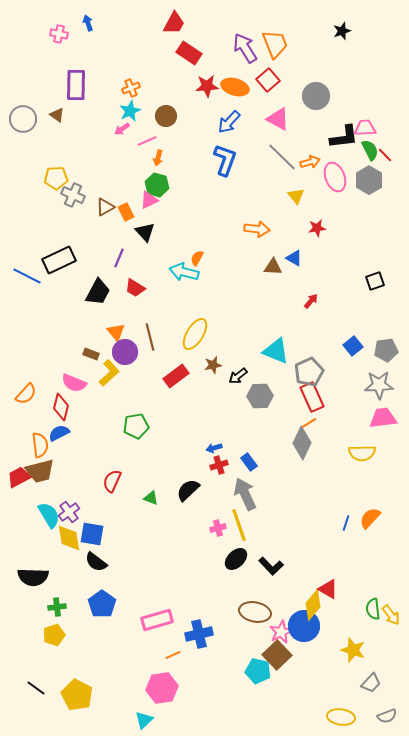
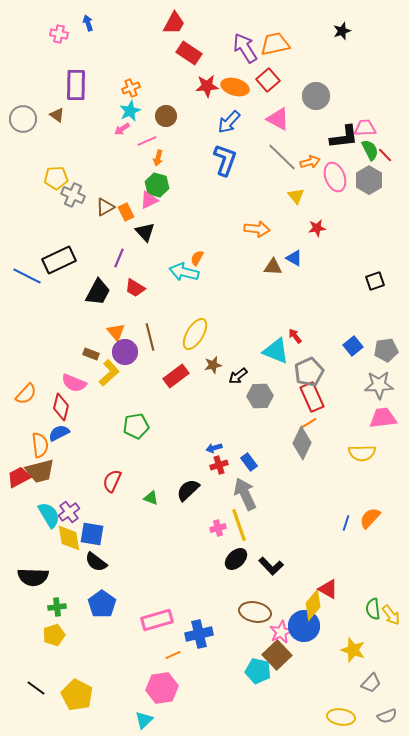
orange trapezoid at (275, 44): rotated 80 degrees counterclockwise
red arrow at (311, 301): moved 16 px left, 35 px down; rotated 77 degrees counterclockwise
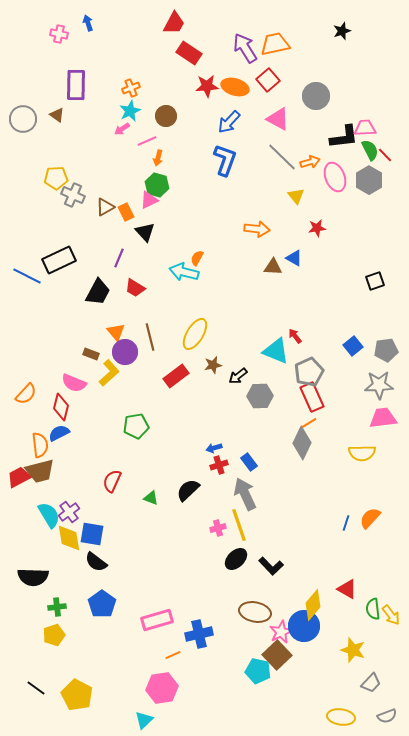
red triangle at (328, 589): moved 19 px right
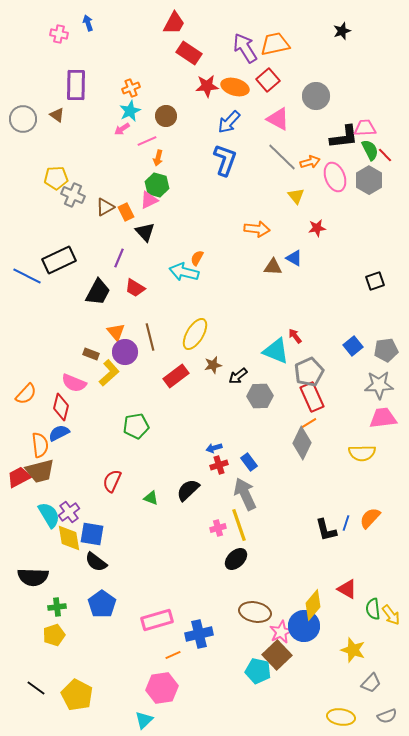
black L-shape at (271, 566): moved 55 px right, 36 px up; rotated 30 degrees clockwise
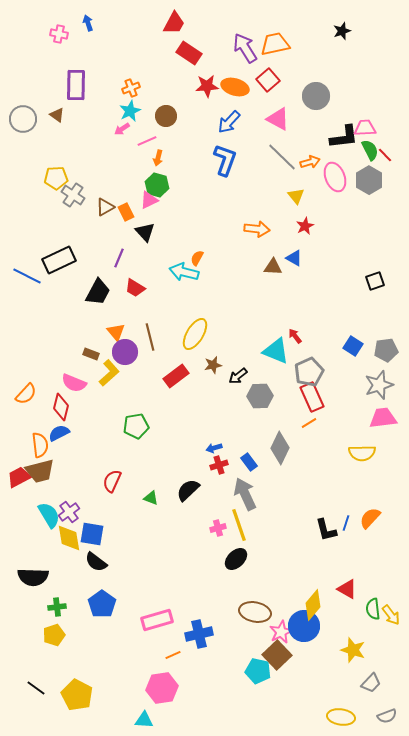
gray cross at (73, 195): rotated 10 degrees clockwise
red star at (317, 228): moved 12 px left, 2 px up; rotated 18 degrees counterclockwise
blue square at (353, 346): rotated 18 degrees counterclockwise
gray star at (379, 385): rotated 16 degrees counterclockwise
gray diamond at (302, 443): moved 22 px left, 5 px down
cyan triangle at (144, 720): rotated 48 degrees clockwise
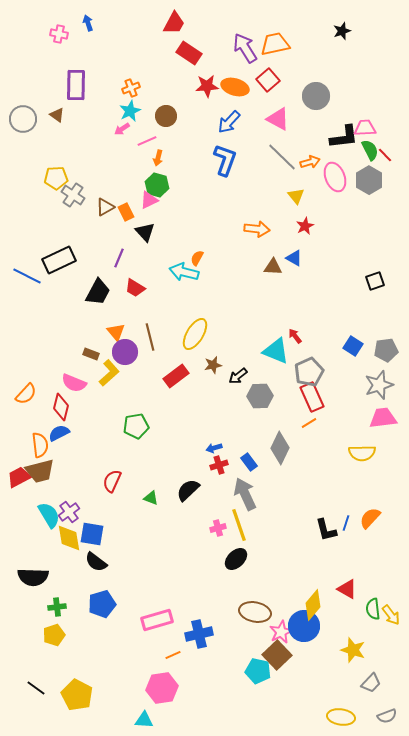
blue pentagon at (102, 604): rotated 20 degrees clockwise
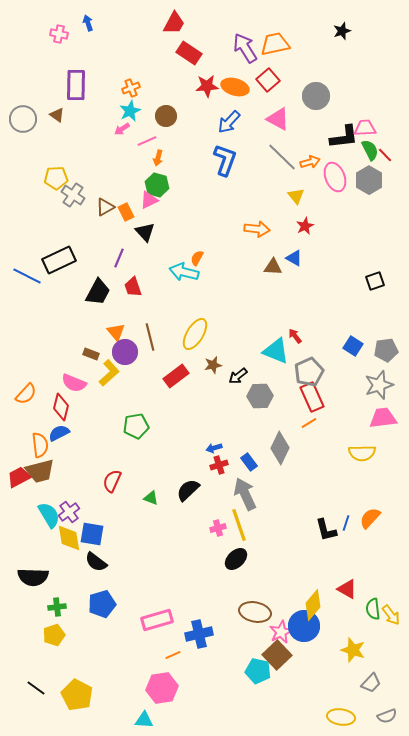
red trapezoid at (135, 288): moved 2 px left, 1 px up; rotated 40 degrees clockwise
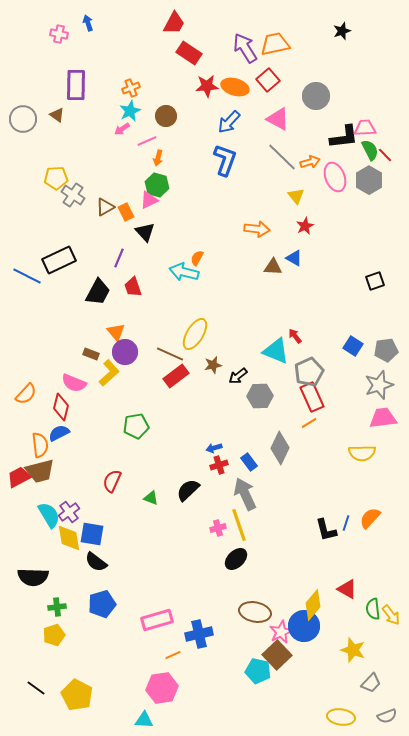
brown line at (150, 337): moved 20 px right, 17 px down; rotated 52 degrees counterclockwise
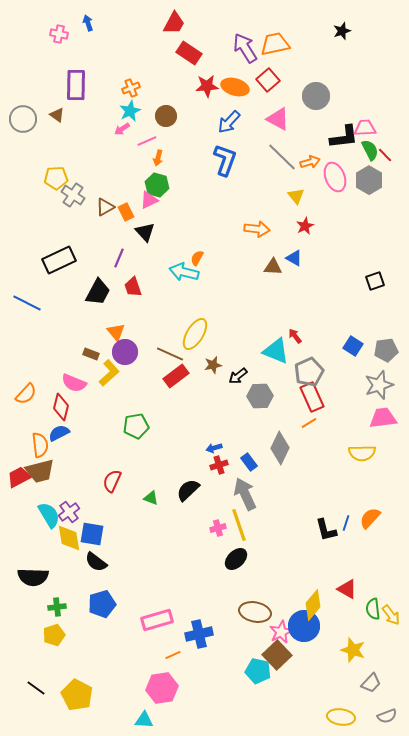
blue line at (27, 276): moved 27 px down
